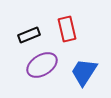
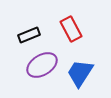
red rectangle: moved 4 px right; rotated 15 degrees counterclockwise
blue trapezoid: moved 4 px left, 1 px down
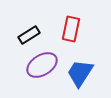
red rectangle: rotated 40 degrees clockwise
black rectangle: rotated 10 degrees counterclockwise
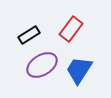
red rectangle: rotated 25 degrees clockwise
blue trapezoid: moved 1 px left, 3 px up
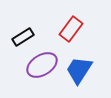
black rectangle: moved 6 px left, 2 px down
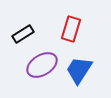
red rectangle: rotated 20 degrees counterclockwise
black rectangle: moved 3 px up
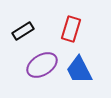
black rectangle: moved 3 px up
blue trapezoid: rotated 60 degrees counterclockwise
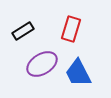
purple ellipse: moved 1 px up
blue trapezoid: moved 1 px left, 3 px down
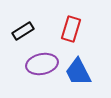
purple ellipse: rotated 20 degrees clockwise
blue trapezoid: moved 1 px up
